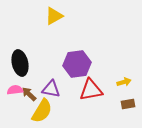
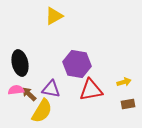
purple hexagon: rotated 16 degrees clockwise
pink semicircle: moved 1 px right
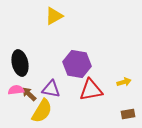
brown rectangle: moved 10 px down
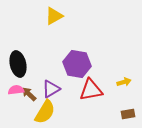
black ellipse: moved 2 px left, 1 px down
purple triangle: rotated 42 degrees counterclockwise
yellow semicircle: moved 3 px right, 1 px down
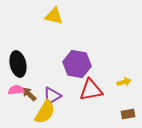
yellow triangle: rotated 42 degrees clockwise
purple triangle: moved 1 px right, 7 px down
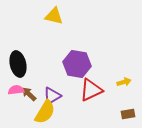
red triangle: rotated 15 degrees counterclockwise
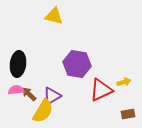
black ellipse: rotated 20 degrees clockwise
red triangle: moved 10 px right
yellow semicircle: moved 2 px left, 1 px up
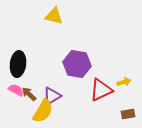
pink semicircle: rotated 35 degrees clockwise
